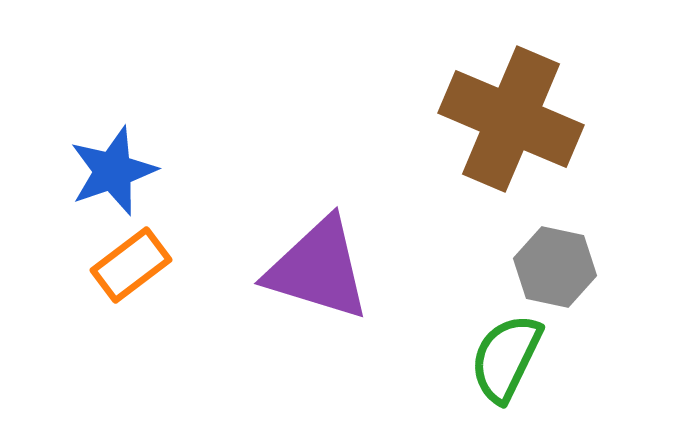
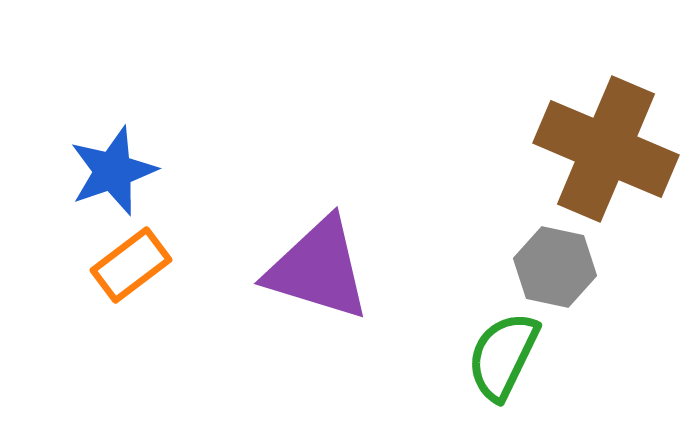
brown cross: moved 95 px right, 30 px down
green semicircle: moved 3 px left, 2 px up
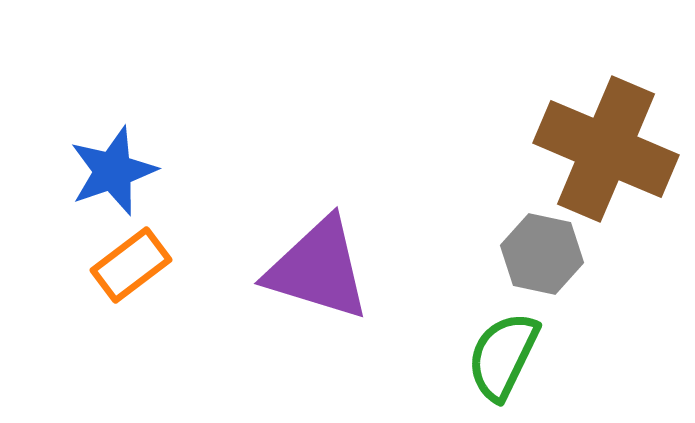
gray hexagon: moved 13 px left, 13 px up
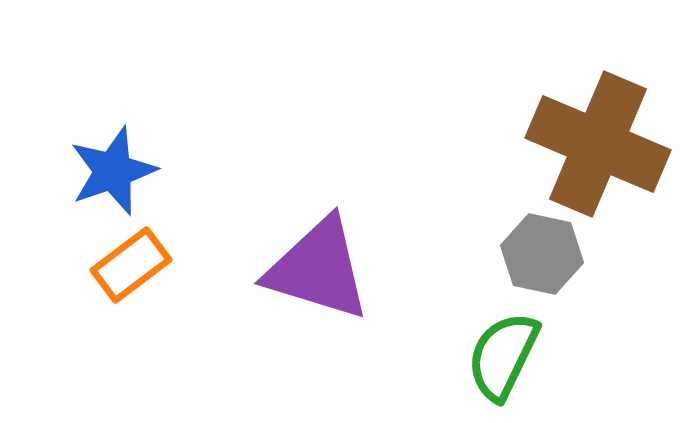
brown cross: moved 8 px left, 5 px up
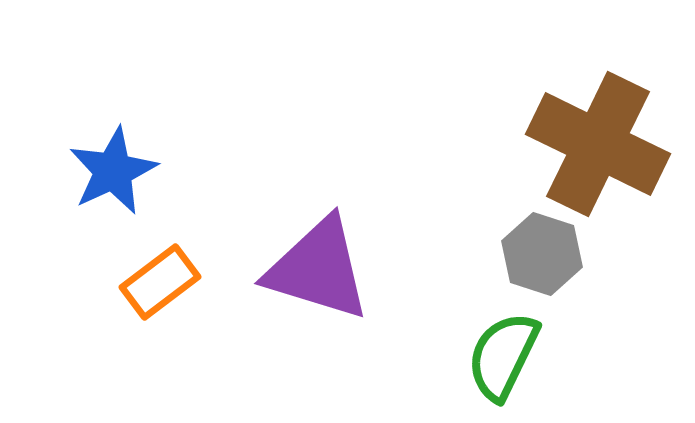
brown cross: rotated 3 degrees clockwise
blue star: rotated 6 degrees counterclockwise
gray hexagon: rotated 6 degrees clockwise
orange rectangle: moved 29 px right, 17 px down
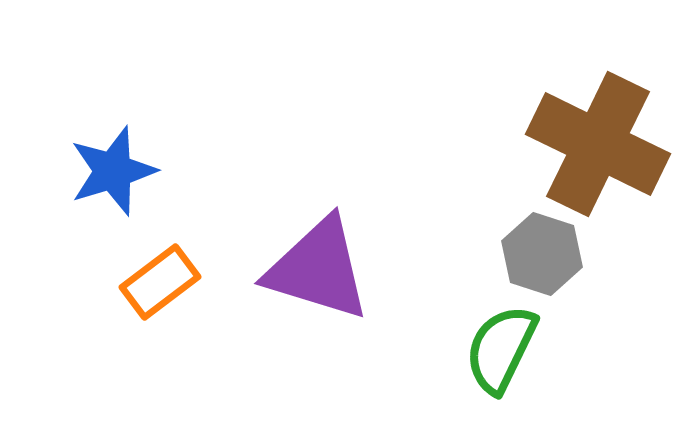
blue star: rotated 8 degrees clockwise
green semicircle: moved 2 px left, 7 px up
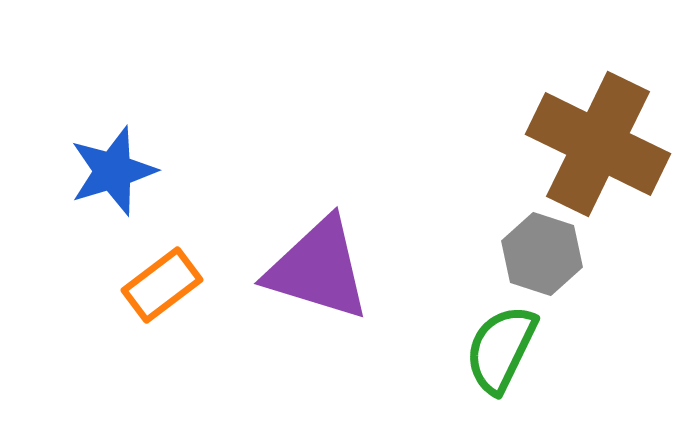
orange rectangle: moved 2 px right, 3 px down
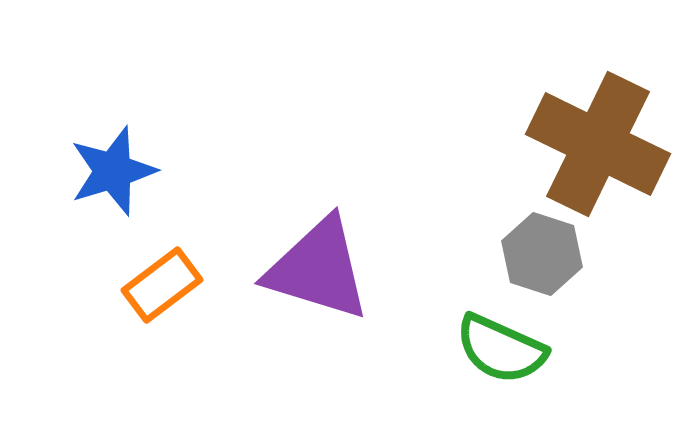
green semicircle: rotated 92 degrees counterclockwise
